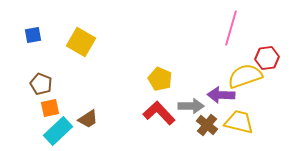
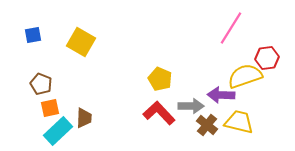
pink line: rotated 16 degrees clockwise
brown trapezoid: moved 4 px left, 1 px up; rotated 55 degrees counterclockwise
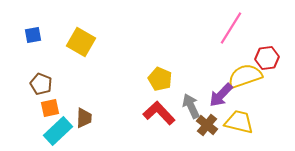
purple arrow: rotated 48 degrees counterclockwise
gray arrow: rotated 115 degrees counterclockwise
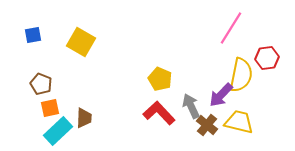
yellow semicircle: moved 4 px left, 1 px up; rotated 120 degrees clockwise
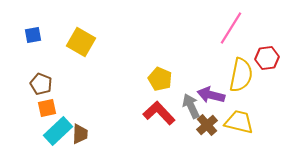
purple arrow: moved 10 px left; rotated 60 degrees clockwise
orange square: moved 3 px left
brown trapezoid: moved 4 px left, 16 px down
brown cross: rotated 10 degrees clockwise
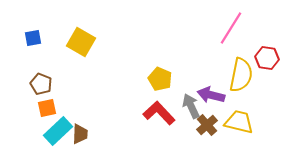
blue square: moved 3 px down
red hexagon: rotated 15 degrees clockwise
